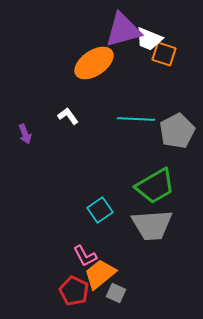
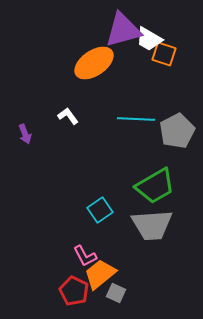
white trapezoid: rotated 8 degrees clockwise
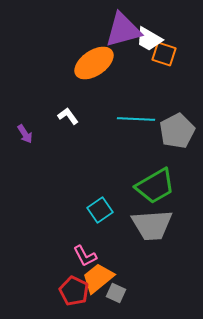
purple arrow: rotated 12 degrees counterclockwise
orange trapezoid: moved 2 px left, 4 px down
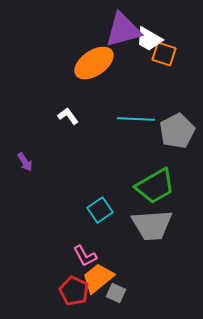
purple arrow: moved 28 px down
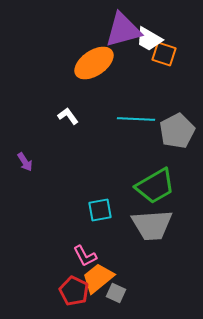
cyan square: rotated 25 degrees clockwise
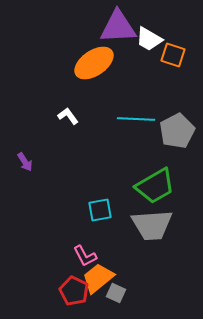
purple triangle: moved 5 px left, 3 px up; rotated 12 degrees clockwise
orange square: moved 9 px right, 1 px down
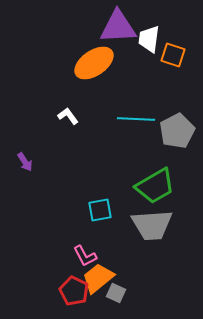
white trapezoid: rotated 68 degrees clockwise
